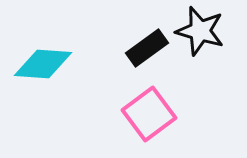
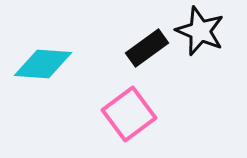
black star: rotated 6 degrees clockwise
pink square: moved 20 px left
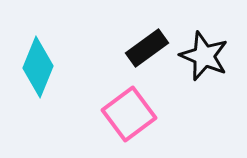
black star: moved 4 px right, 25 px down
cyan diamond: moved 5 px left, 3 px down; rotated 72 degrees counterclockwise
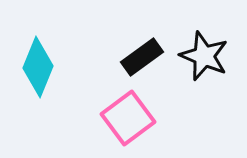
black rectangle: moved 5 px left, 9 px down
pink square: moved 1 px left, 4 px down
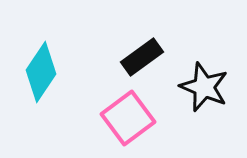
black star: moved 31 px down
cyan diamond: moved 3 px right, 5 px down; rotated 12 degrees clockwise
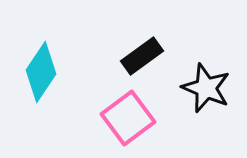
black rectangle: moved 1 px up
black star: moved 2 px right, 1 px down
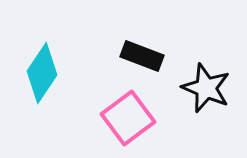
black rectangle: rotated 57 degrees clockwise
cyan diamond: moved 1 px right, 1 px down
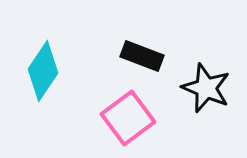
cyan diamond: moved 1 px right, 2 px up
